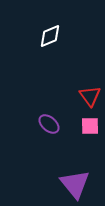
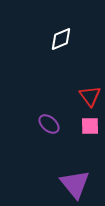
white diamond: moved 11 px right, 3 px down
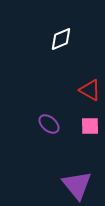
red triangle: moved 6 px up; rotated 25 degrees counterclockwise
purple triangle: moved 2 px right, 1 px down
